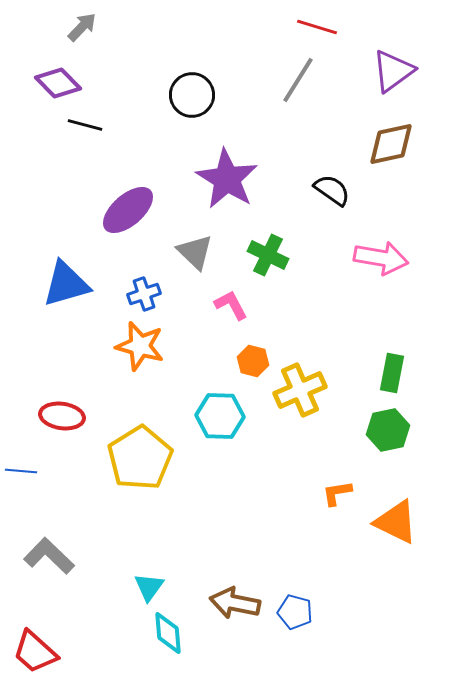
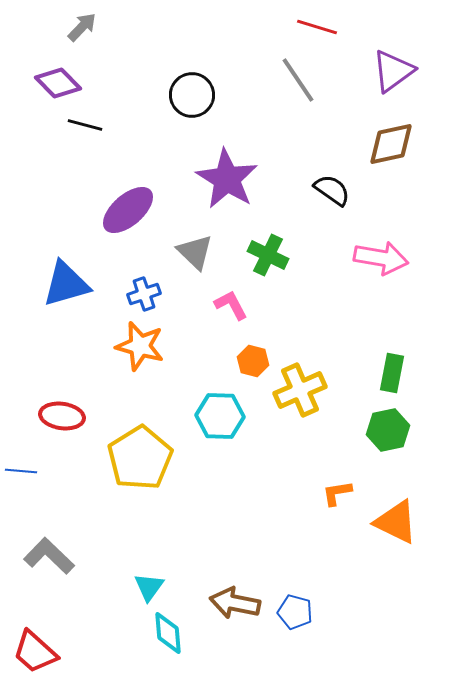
gray line: rotated 66 degrees counterclockwise
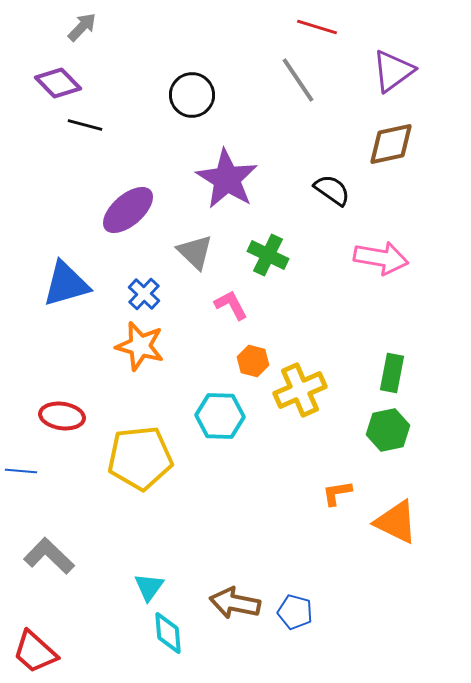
blue cross: rotated 28 degrees counterclockwise
yellow pentagon: rotated 26 degrees clockwise
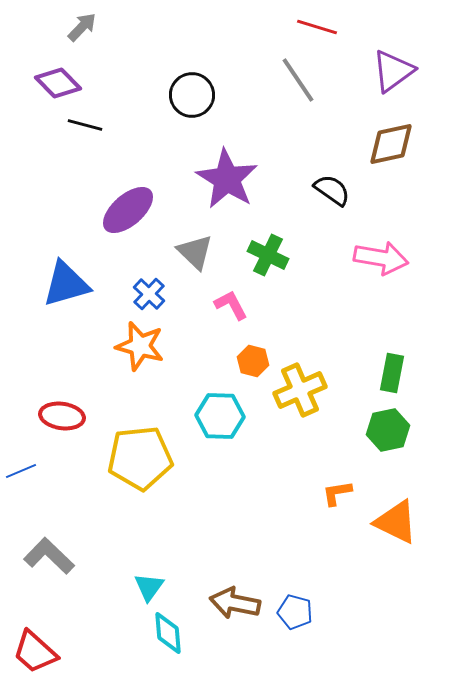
blue cross: moved 5 px right
blue line: rotated 28 degrees counterclockwise
